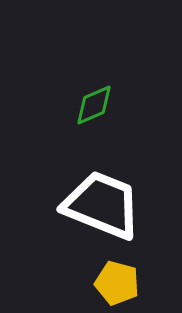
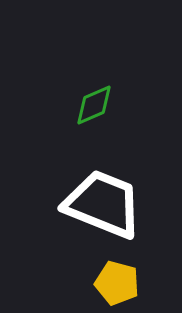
white trapezoid: moved 1 px right, 1 px up
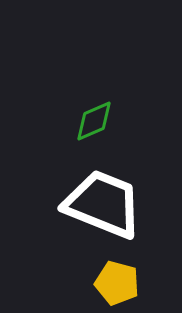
green diamond: moved 16 px down
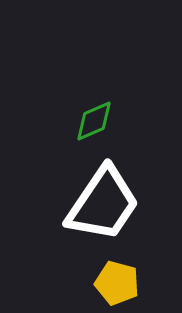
white trapezoid: rotated 102 degrees clockwise
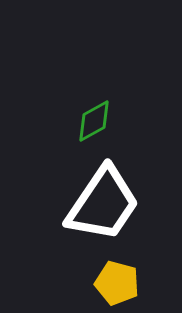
green diamond: rotated 6 degrees counterclockwise
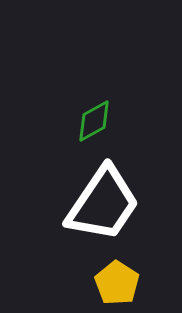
yellow pentagon: rotated 18 degrees clockwise
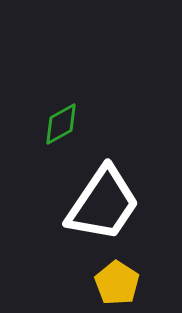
green diamond: moved 33 px left, 3 px down
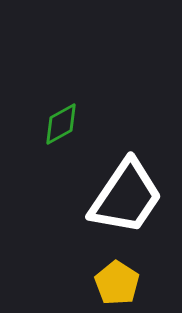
white trapezoid: moved 23 px right, 7 px up
